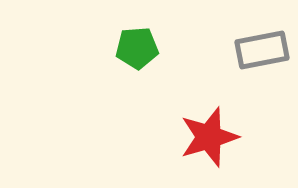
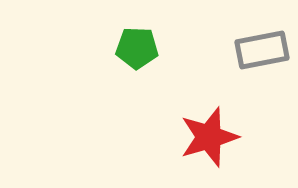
green pentagon: rotated 6 degrees clockwise
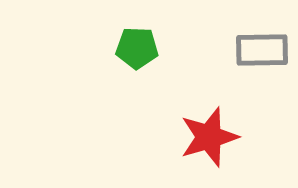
gray rectangle: rotated 10 degrees clockwise
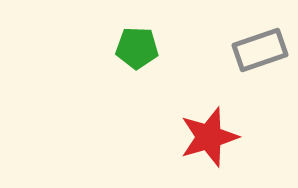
gray rectangle: moved 2 px left; rotated 18 degrees counterclockwise
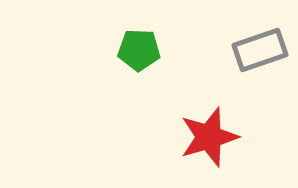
green pentagon: moved 2 px right, 2 px down
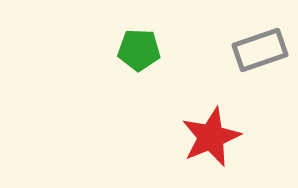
red star: moved 2 px right; rotated 6 degrees counterclockwise
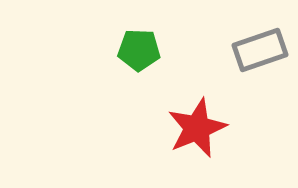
red star: moved 14 px left, 9 px up
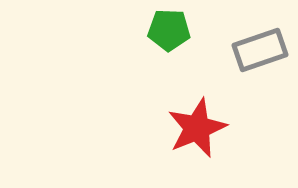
green pentagon: moved 30 px right, 20 px up
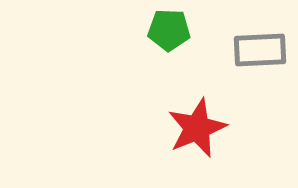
gray rectangle: rotated 16 degrees clockwise
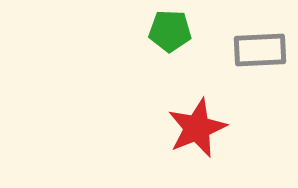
green pentagon: moved 1 px right, 1 px down
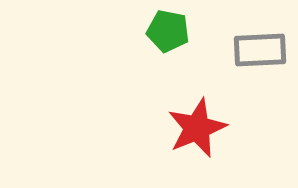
green pentagon: moved 2 px left; rotated 9 degrees clockwise
